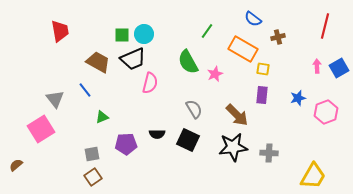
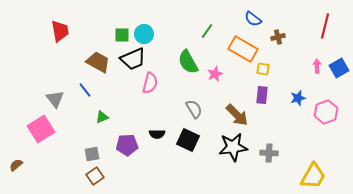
purple pentagon: moved 1 px right, 1 px down
brown square: moved 2 px right, 1 px up
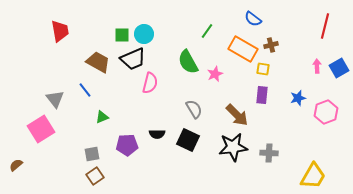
brown cross: moved 7 px left, 8 px down
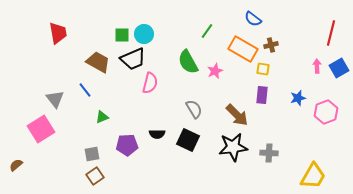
red line: moved 6 px right, 7 px down
red trapezoid: moved 2 px left, 2 px down
pink star: moved 3 px up
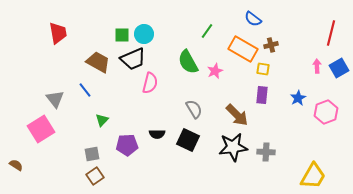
blue star: rotated 14 degrees counterclockwise
green triangle: moved 3 px down; rotated 24 degrees counterclockwise
gray cross: moved 3 px left, 1 px up
brown semicircle: rotated 72 degrees clockwise
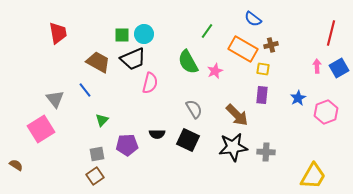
gray square: moved 5 px right
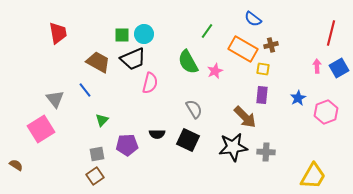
brown arrow: moved 8 px right, 2 px down
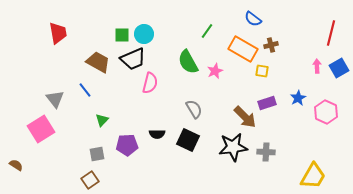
yellow square: moved 1 px left, 2 px down
purple rectangle: moved 5 px right, 8 px down; rotated 66 degrees clockwise
pink hexagon: rotated 15 degrees counterclockwise
brown square: moved 5 px left, 4 px down
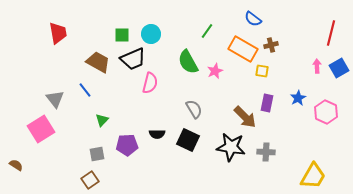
cyan circle: moved 7 px right
purple rectangle: rotated 60 degrees counterclockwise
black star: moved 2 px left; rotated 16 degrees clockwise
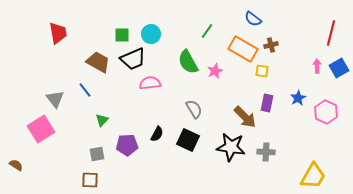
pink semicircle: rotated 110 degrees counterclockwise
black semicircle: rotated 63 degrees counterclockwise
brown square: rotated 36 degrees clockwise
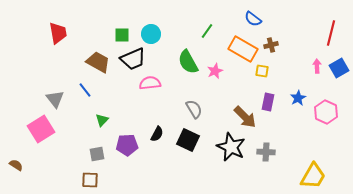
purple rectangle: moved 1 px right, 1 px up
black star: rotated 16 degrees clockwise
